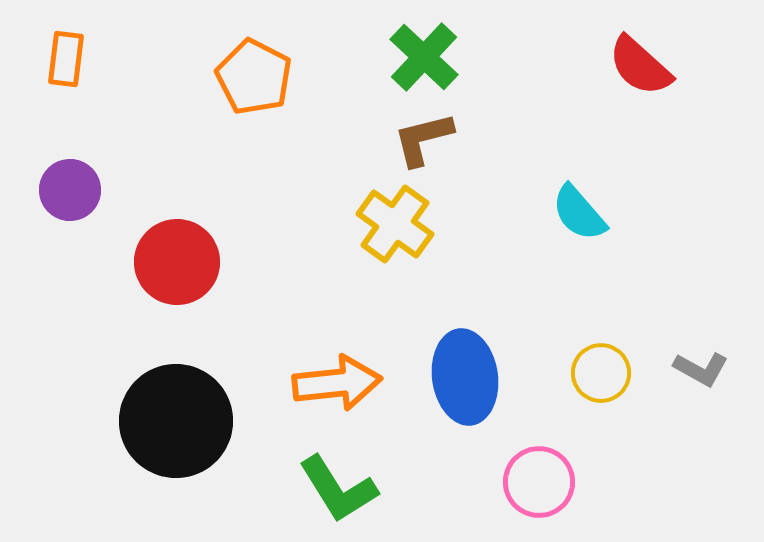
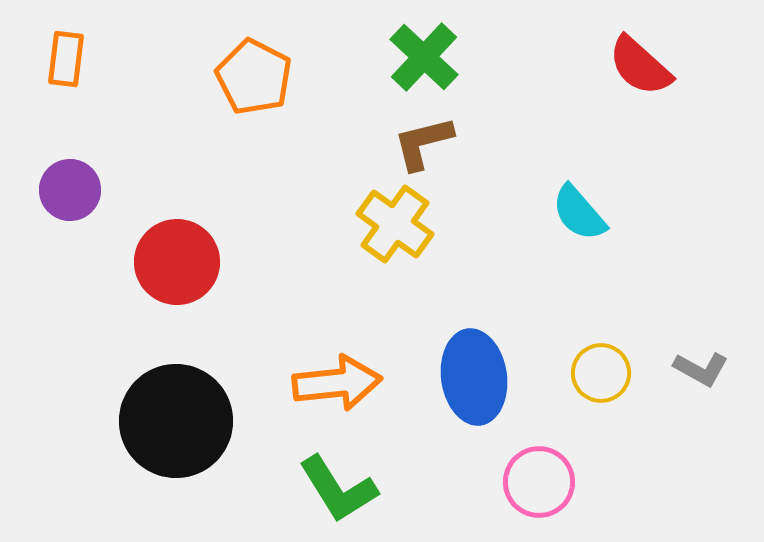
brown L-shape: moved 4 px down
blue ellipse: moved 9 px right
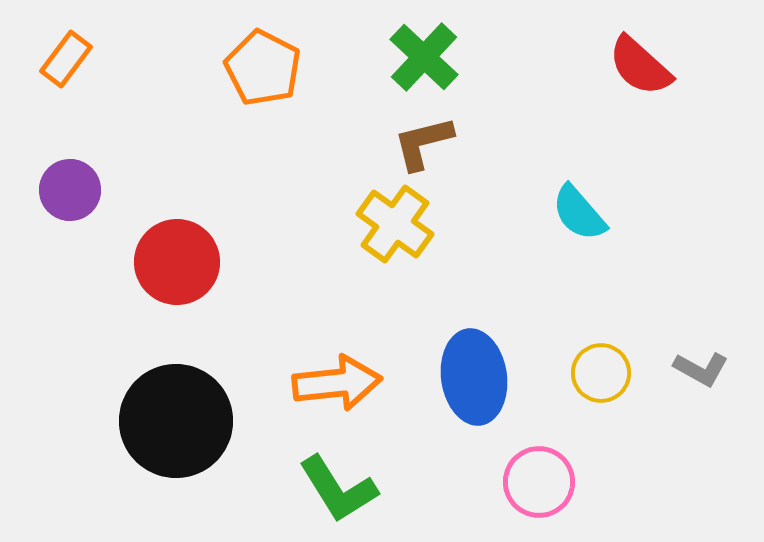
orange rectangle: rotated 30 degrees clockwise
orange pentagon: moved 9 px right, 9 px up
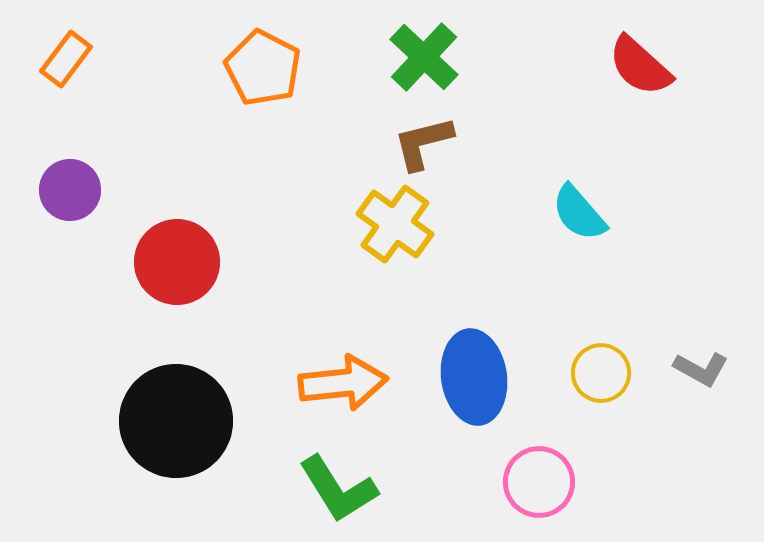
orange arrow: moved 6 px right
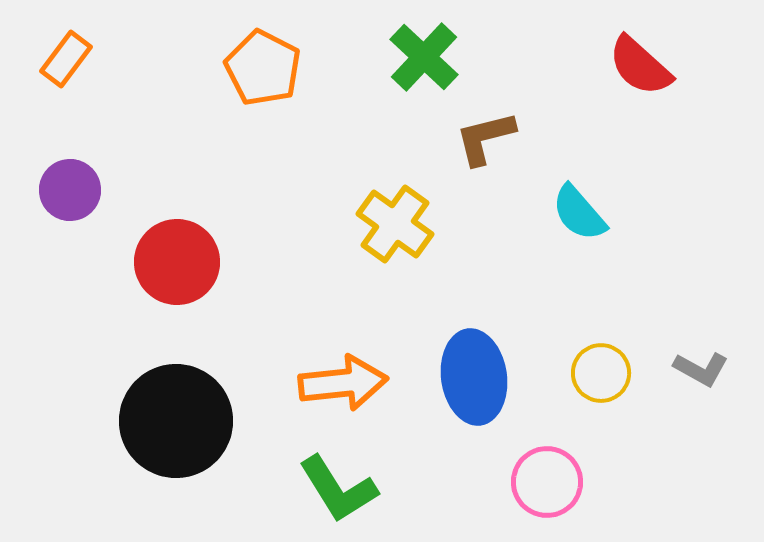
brown L-shape: moved 62 px right, 5 px up
pink circle: moved 8 px right
